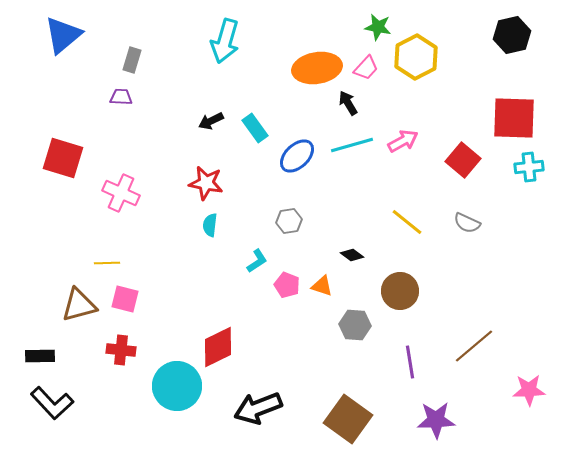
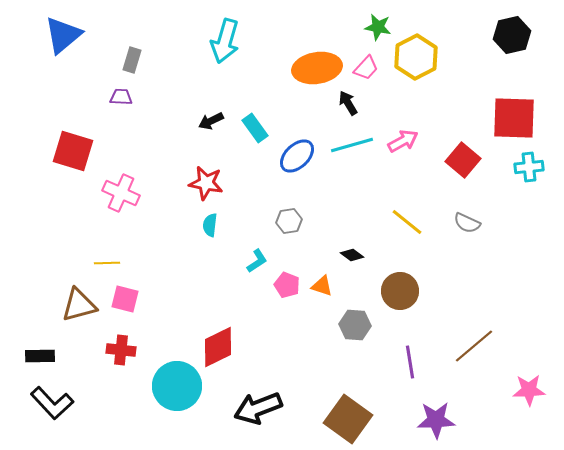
red square at (63, 158): moved 10 px right, 7 px up
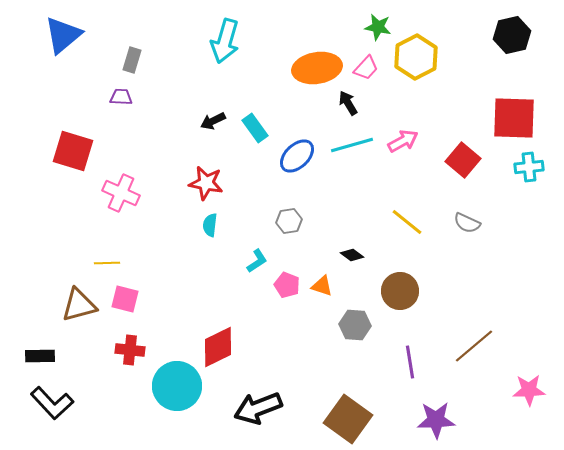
black arrow at (211, 121): moved 2 px right
red cross at (121, 350): moved 9 px right
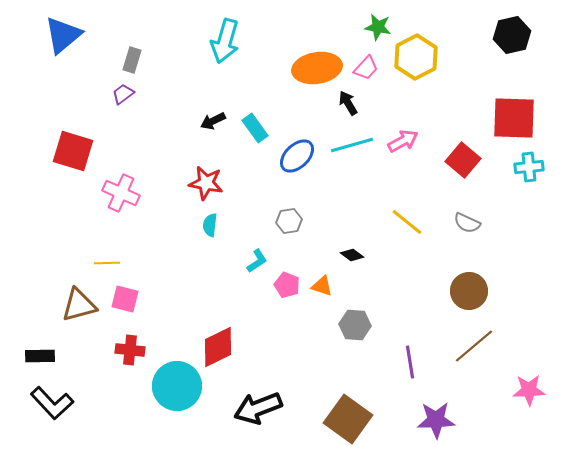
purple trapezoid at (121, 97): moved 2 px right, 3 px up; rotated 40 degrees counterclockwise
brown circle at (400, 291): moved 69 px right
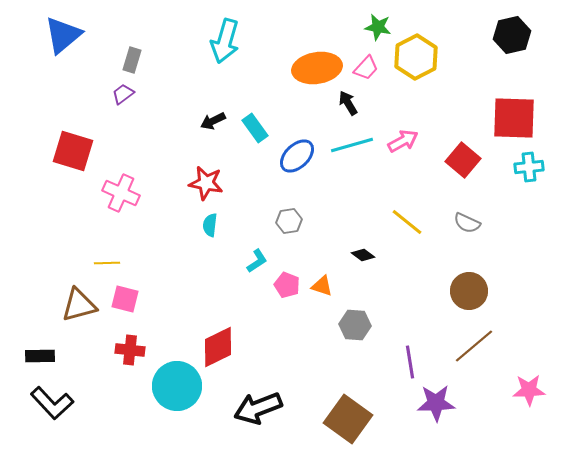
black diamond at (352, 255): moved 11 px right
purple star at (436, 420): moved 17 px up
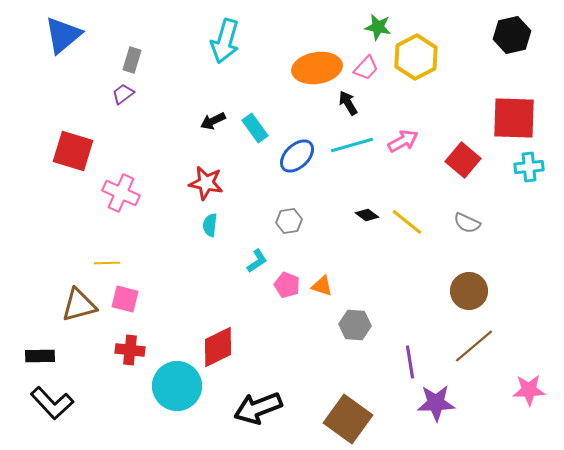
black diamond at (363, 255): moved 4 px right, 40 px up
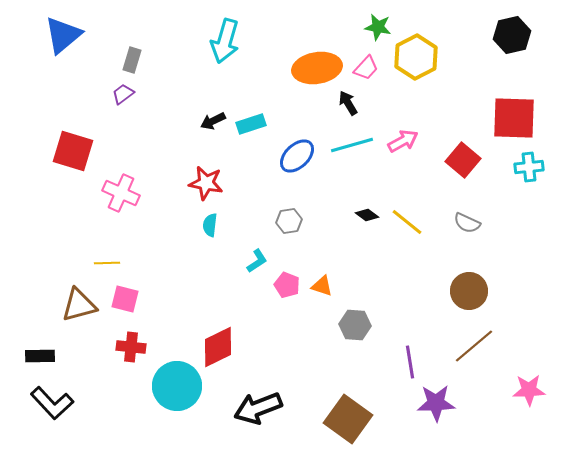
cyan rectangle at (255, 128): moved 4 px left, 4 px up; rotated 72 degrees counterclockwise
red cross at (130, 350): moved 1 px right, 3 px up
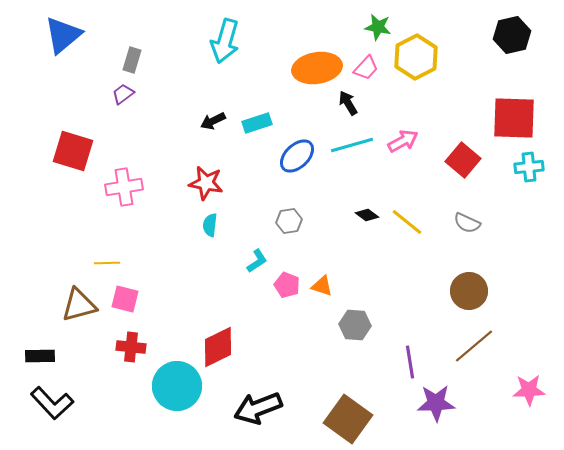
cyan rectangle at (251, 124): moved 6 px right, 1 px up
pink cross at (121, 193): moved 3 px right, 6 px up; rotated 33 degrees counterclockwise
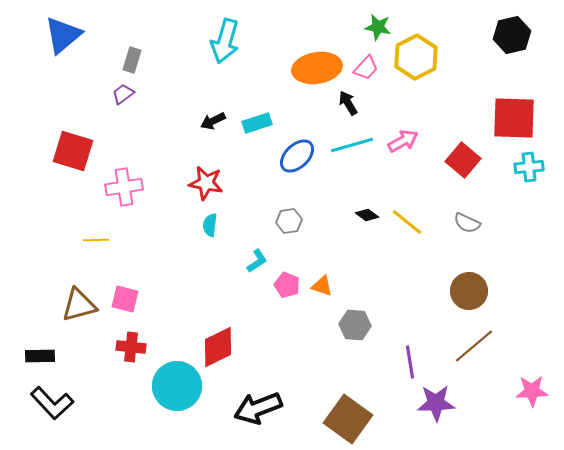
yellow line at (107, 263): moved 11 px left, 23 px up
pink star at (529, 390): moved 3 px right, 1 px down
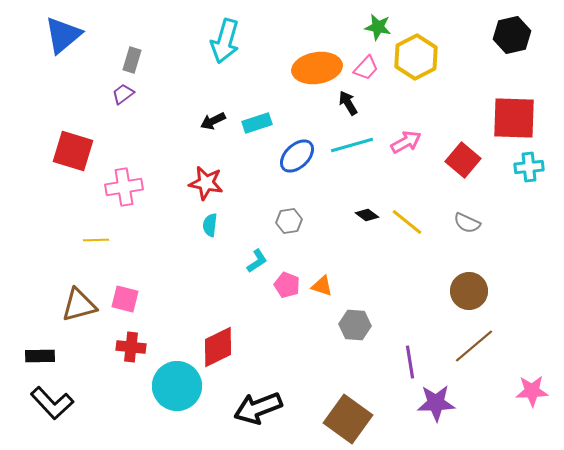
pink arrow at (403, 141): moved 3 px right, 1 px down
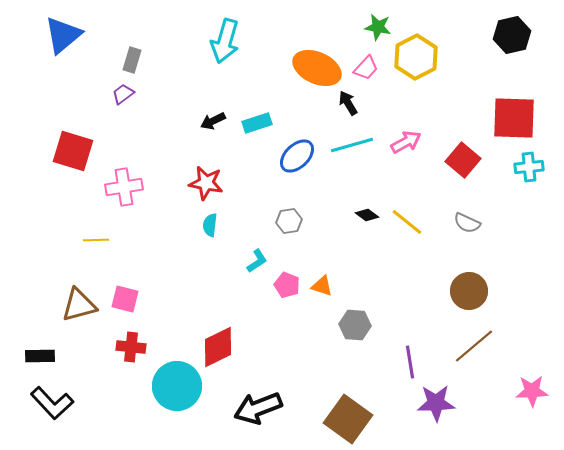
orange ellipse at (317, 68): rotated 33 degrees clockwise
